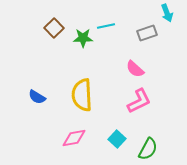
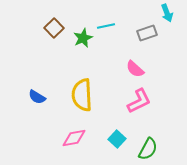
green star: rotated 24 degrees counterclockwise
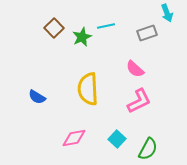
green star: moved 1 px left, 1 px up
yellow semicircle: moved 6 px right, 6 px up
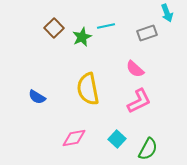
yellow semicircle: rotated 8 degrees counterclockwise
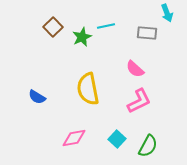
brown square: moved 1 px left, 1 px up
gray rectangle: rotated 24 degrees clockwise
green semicircle: moved 3 px up
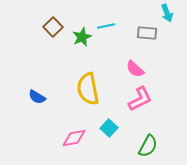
pink L-shape: moved 1 px right, 2 px up
cyan square: moved 8 px left, 11 px up
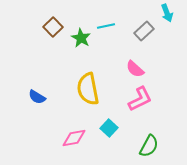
gray rectangle: moved 3 px left, 2 px up; rotated 48 degrees counterclockwise
green star: moved 1 px left, 1 px down; rotated 18 degrees counterclockwise
green semicircle: moved 1 px right
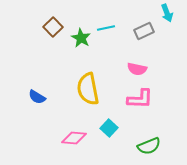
cyan line: moved 2 px down
gray rectangle: rotated 18 degrees clockwise
pink semicircle: moved 2 px right; rotated 30 degrees counterclockwise
pink L-shape: rotated 28 degrees clockwise
pink diamond: rotated 15 degrees clockwise
green semicircle: rotated 40 degrees clockwise
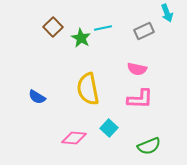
cyan line: moved 3 px left
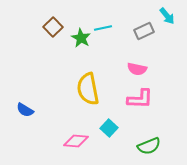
cyan arrow: moved 3 px down; rotated 18 degrees counterclockwise
blue semicircle: moved 12 px left, 13 px down
pink diamond: moved 2 px right, 3 px down
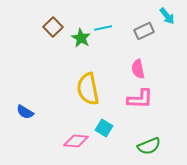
pink semicircle: moved 1 px right; rotated 66 degrees clockwise
blue semicircle: moved 2 px down
cyan square: moved 5 px left; rotated 12 degrees counterclockwise
